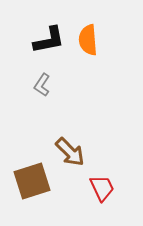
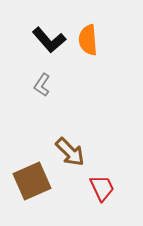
black L-shape: rotated 60 degrees clockwise
brown square: rotated 6 degrees counterclockwise
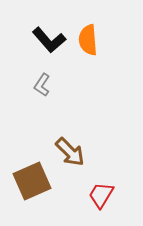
red trapezoid: moved 1 px left, 7 px down; rotated 124 degrees counterclockwise
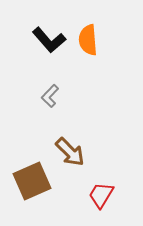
gray L-shape: moved 8 px right, 11 px down; rotated 10 degrees clockwise
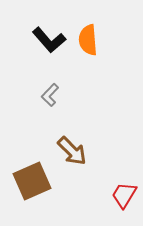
gray L-shape: moved 1 px up
brown arrow: moved 2 px right, 1 px up
red trapezoid: moved 23 px right
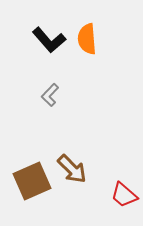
orange semicircle: moved 1 px left, 1 px up
brown arrow: moved 18 px down
red trapezoid: rotated 80 degrees counterclockwise
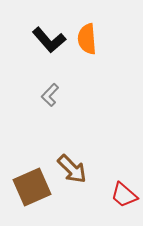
brown square: moved 6 px down
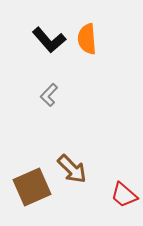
gray L-shape: moved 1 px left
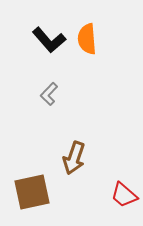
gray L-shape: moved 1 px up
brown arrow: moved 2 px right, 11 px up; rotated 64 degrees clockwise
brown square: moved 5 px down; rotated 12 degrees clockwise
